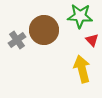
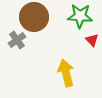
brown circle: moved 10 px left, 13 px up
yellow arrow: moved 16 px left, 4 px down
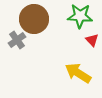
brown circle: moved 2 px down
yellow arrow: moved 12 px right; rotated 44 degrees counterclockwise
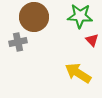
brown circle: moved 2 px up
gray cross: moved 1 px right, 2 px down; rotated 24 degrees clockwise
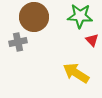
yellow arrow: moved 2 px left
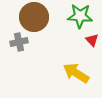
gray cross: moved 1 px right
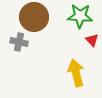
gray cross: rotated 24 degrees clockwise
yellow arrow: rotated 44 degrees clockwise
